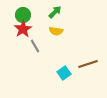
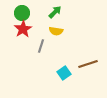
green circle: moved 1 px left, 2 px up
gray line: moved 6 px right; rotated 48 degrees clockwise
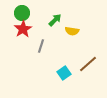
green arrow: moved 8 px down
yellow semicircle: moved 16 px right
brown line: rotated 24 degrees counterclockwise
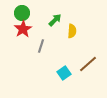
yellow semicircle: rotated 96 degrees counterclockwise
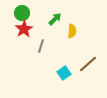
green arrow: moved 1 px up
red star: moved 1 px right
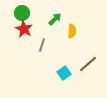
red star: rotated 12 degrees counterclockwise
gray line: moved 1 px right, 1 px up
